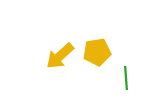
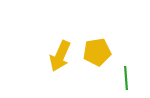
yellow arrow: rotated 24 degrees counterclockwise
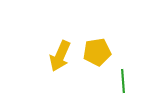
green line: moved 3 px left, 3 px down
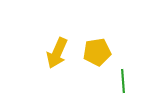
yellow arrow: moved 3 px left, 3 px up
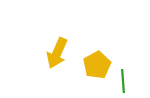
yellow pentagon: moved 13 px down; rotated 20 degrees counterclockwise
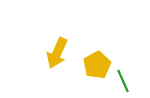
green line: rotated 20 degrees counterclockwise
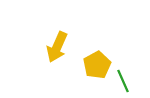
yellow arrow: moved 6 px up
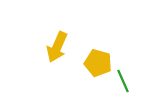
yellow pentagon: moved 1 px right, 2 px up; rotated 28 degrees counterclockwise
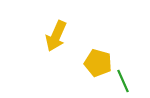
yellow arrow: moved 1 px left, 11 px up
